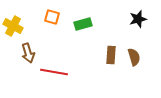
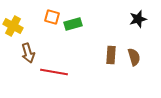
green rectangle: moved 10 px left
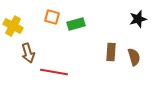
green rectangle: moved 3 px right
brown rectangle: moved 3 px up
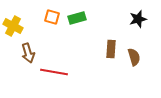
green rectangle: moved 1 px right, 6 px up
brown rectangle: moved 3 px up
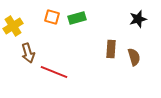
yellow cross: rotated 30 degrees clockwise
red line: rotated 12 degrees clockwise
